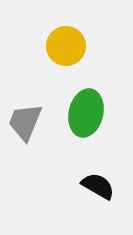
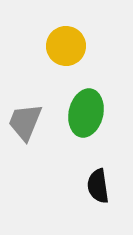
black semicircle: rotated 128 degrees counterclockwise
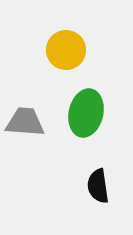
yellow circle: moved 4 px down
gray trapezoid: rotated 72 degrees clockwise
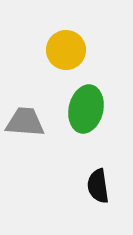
green ellipse: moved 4 px up
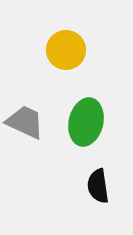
green ellipse: moved 13 px down
gray trapezoid: rotated 21 degrees clockwise
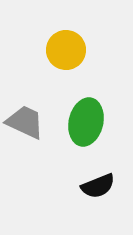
black semicircle: rotated 104 degrees counterclockwise
